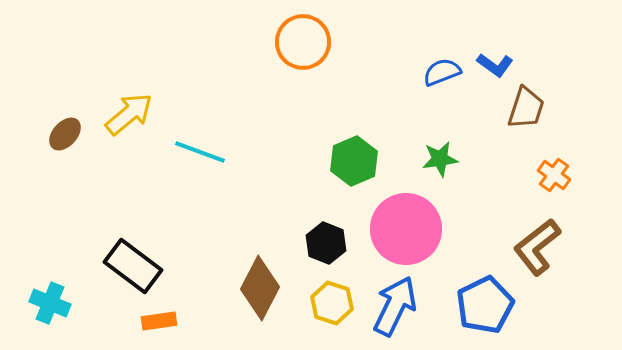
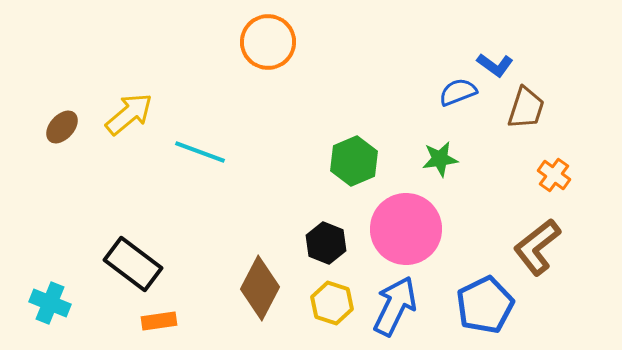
orange circle: moved 35 px left
blue semicircle: moved 16 px right, 20 px down
brown ellipse: moved 3 px left, 7 px up
black rectangle: moved 2 px up
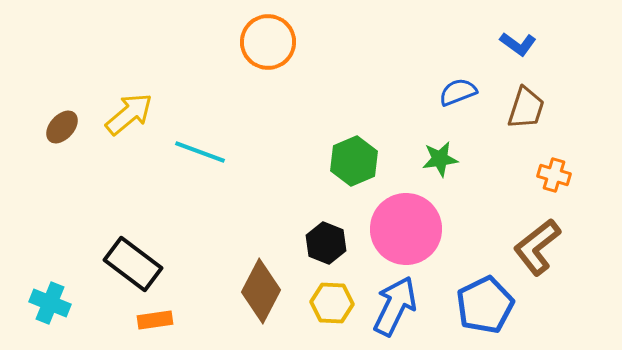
blue L-shape: moved 23 px right, 21 px up
orange cross: rotated 20 degrees counterclockwise
brown diamond: moved 1 px right, 3 px down
yellow hexagon: rotated 15 degrees counterclockwise
orange rectangle: moved 4 px left, 1 px up
